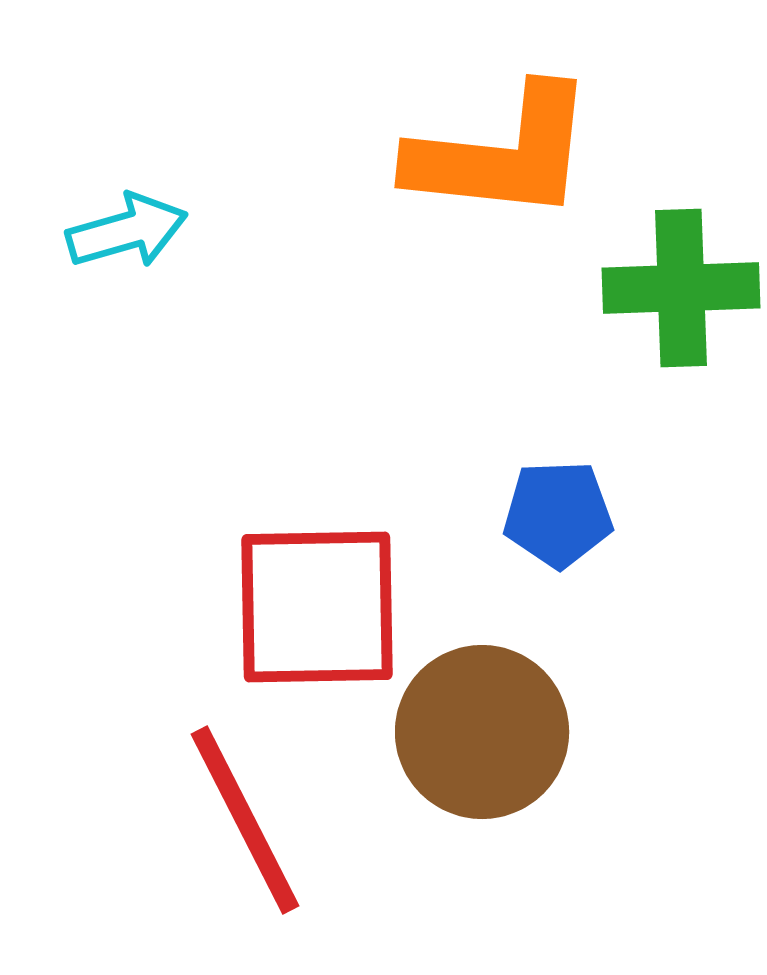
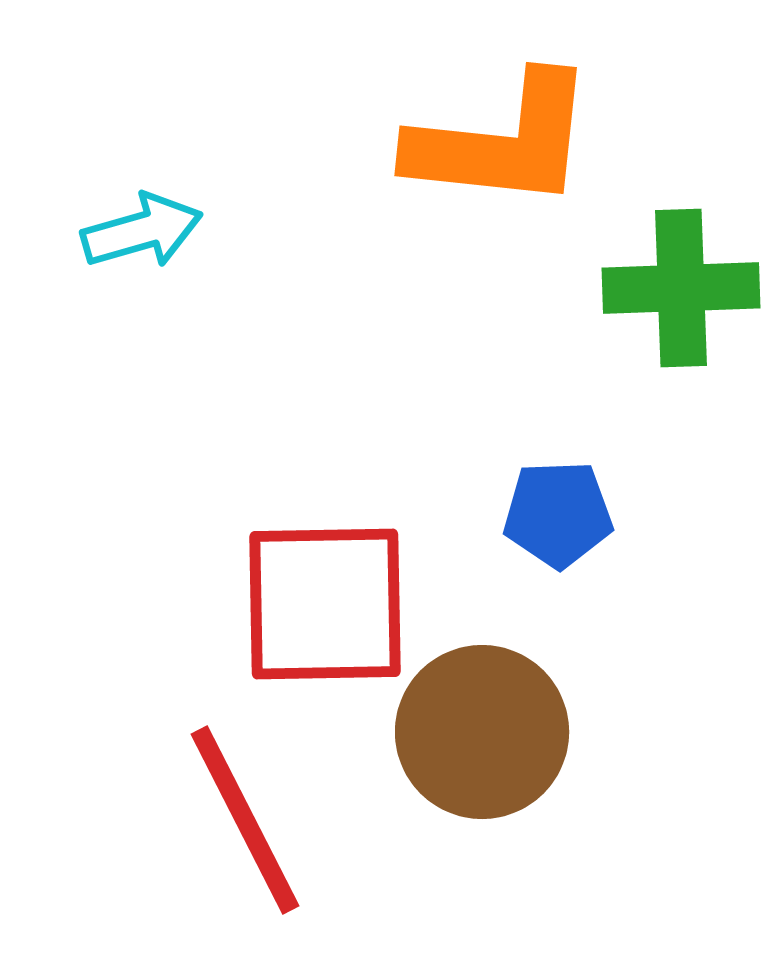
orange L-shape: moved 12 px up
cyan arrow: moved 15 px right
red square: moved 8 px right, 3 px up
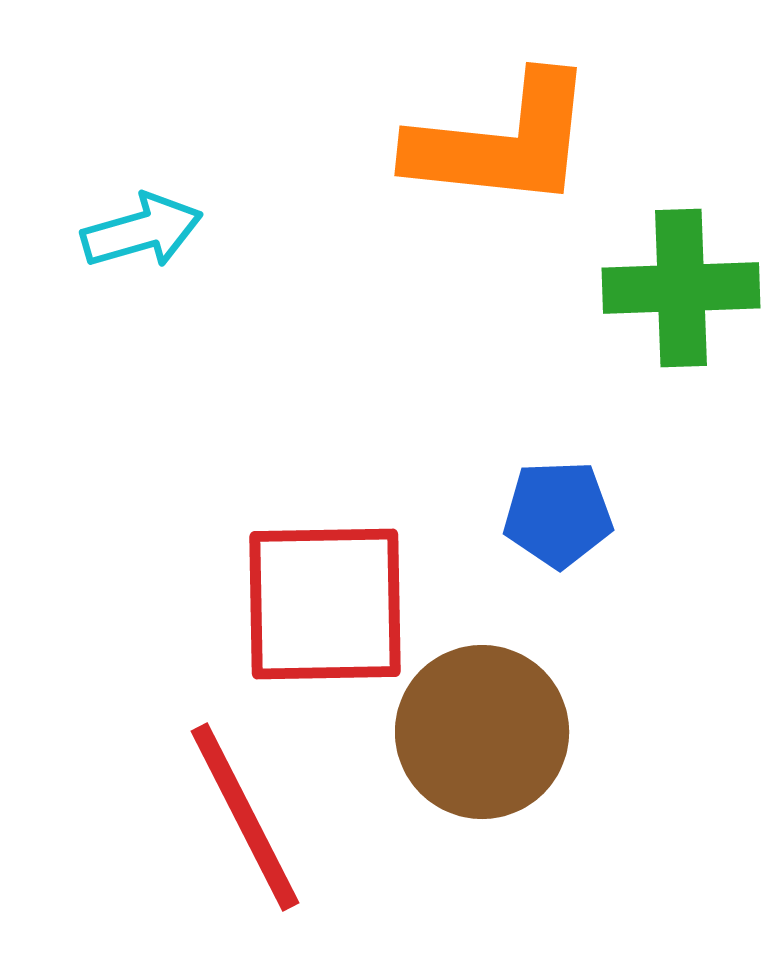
red line: moved 3 px up
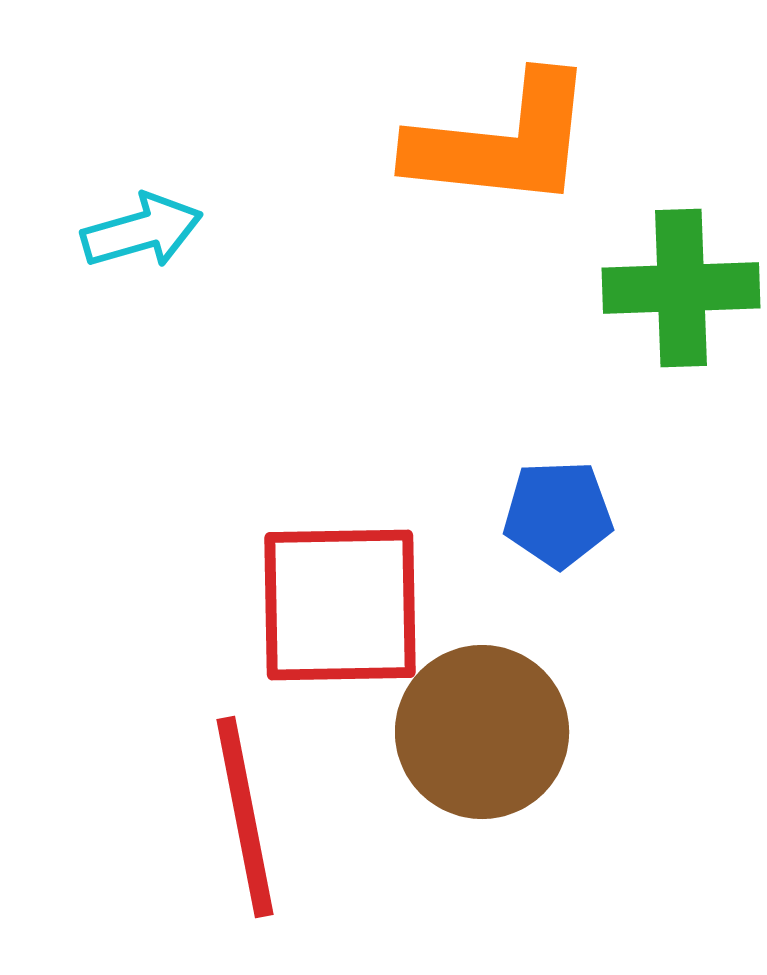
red square: moved 15 px right, 1 px down
red line: rotated 16 degrees clockwise
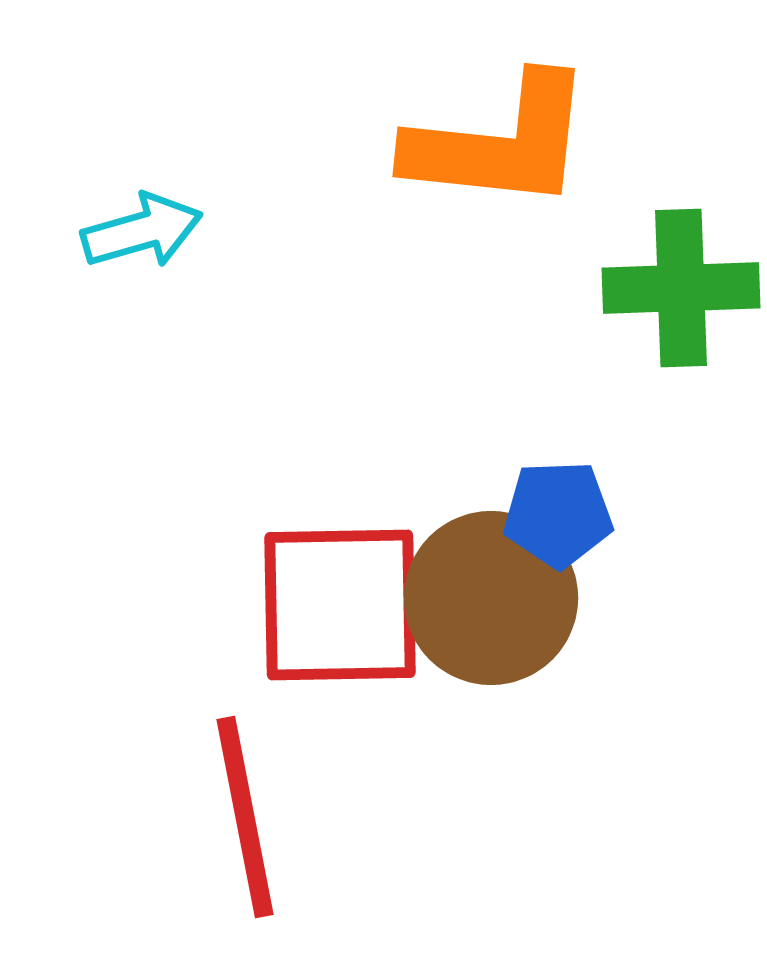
orange L-shape: moved 2 px left, 1 px down
brown circle: moved 9 px right, 134 px up
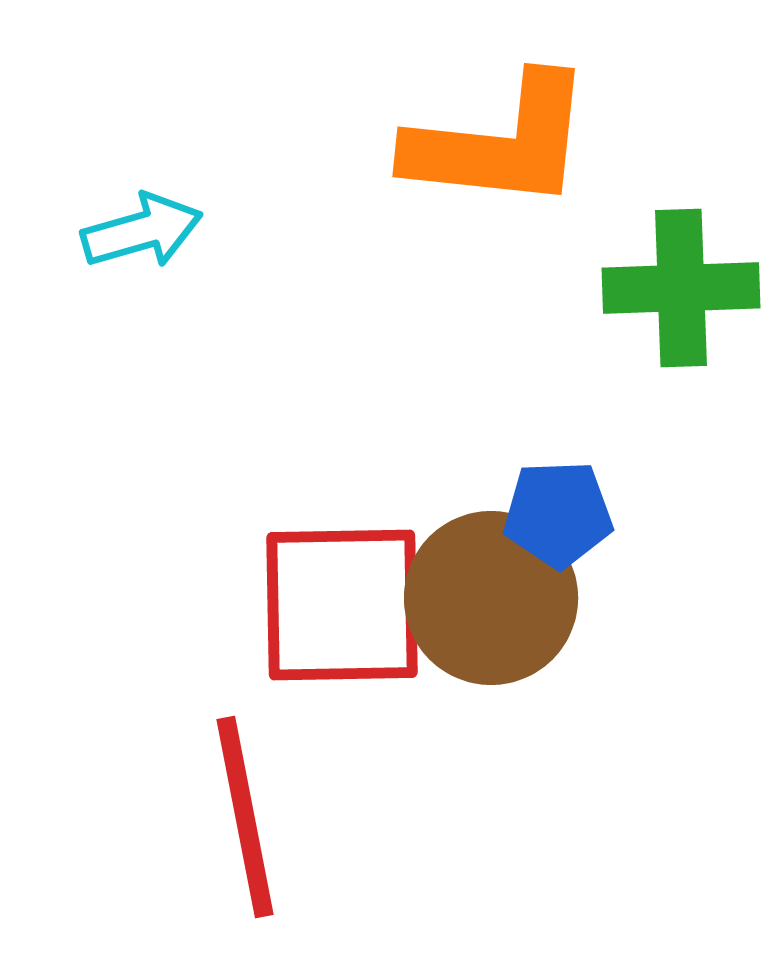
red square: moved 2 px right
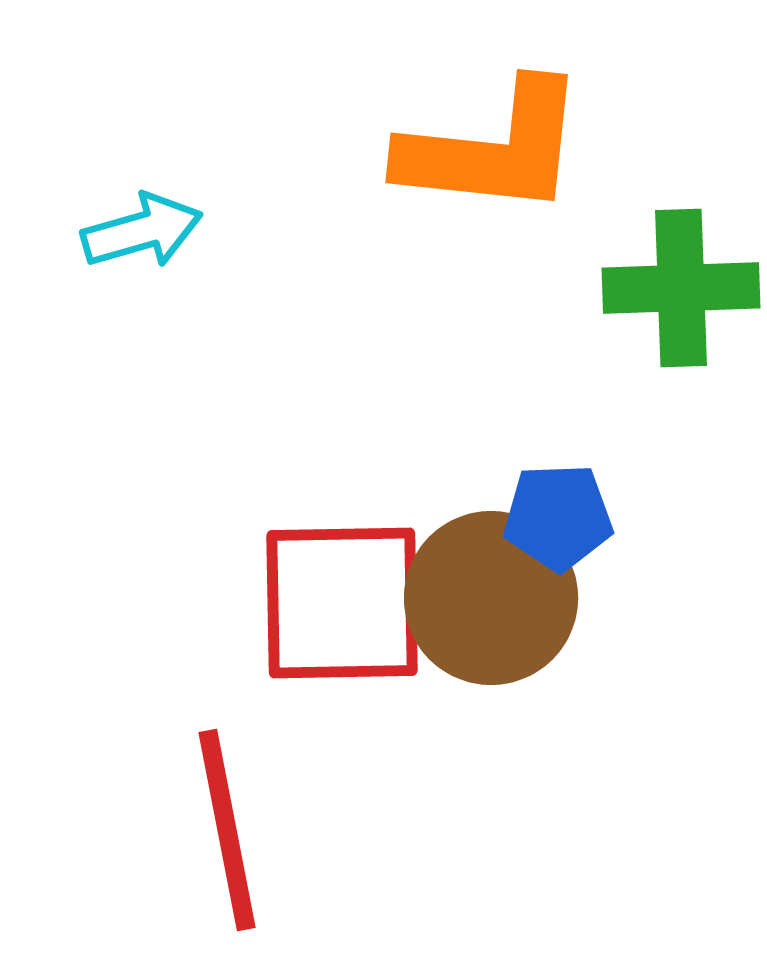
orange L-shape: moved 7 px left, 6 px down
blue pentagon: moved 3 px down
red square: moved 2 px up
red line: moved 18 px left, 13 px down
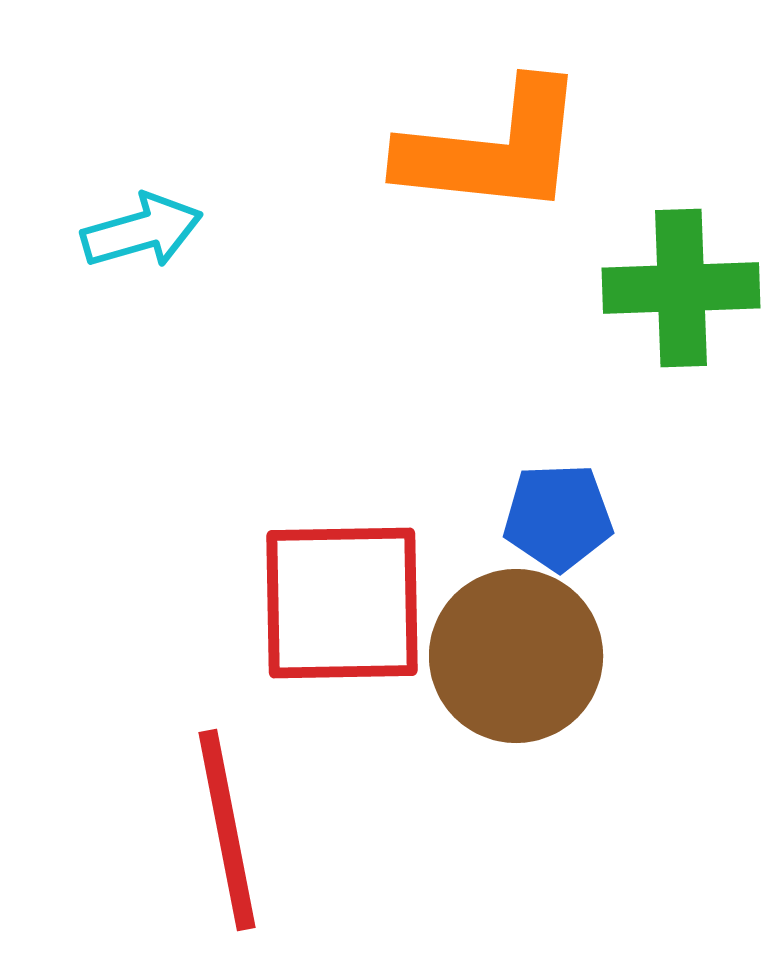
brown circle: moved 25 px right, 58 px down
